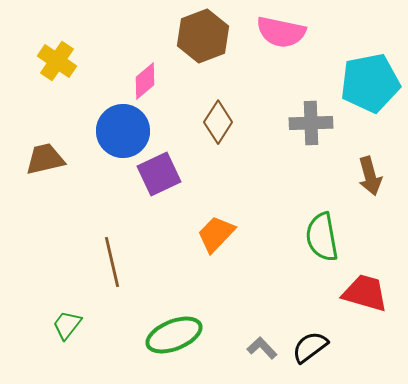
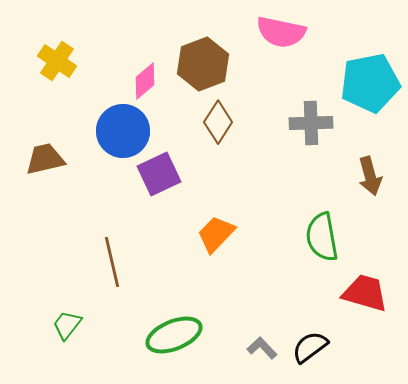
brown hexagon: moved 28 px down
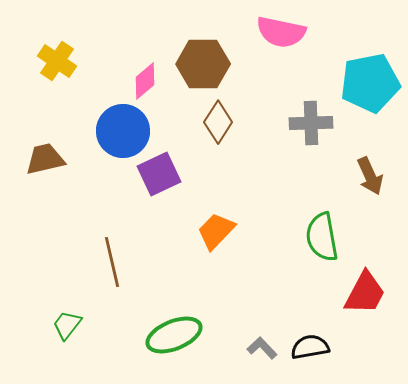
brown hexagon: rotated 21 degrees clockwise
brown arrow: rotated 9 degrees counterclockwise
orange trapezoid: moved 3 px up
red trapezoid: rotated 102 degrees clockwise
black semicircle: rotated 27 degrees clockwise
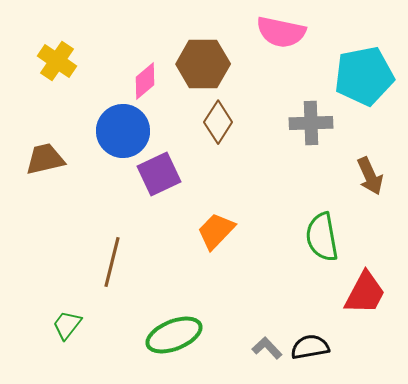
cyan pentagon: moved 6 px left, 7 px up
brown line: rotated 27 degrees clockwise
gray L-shape: moved 5 px right
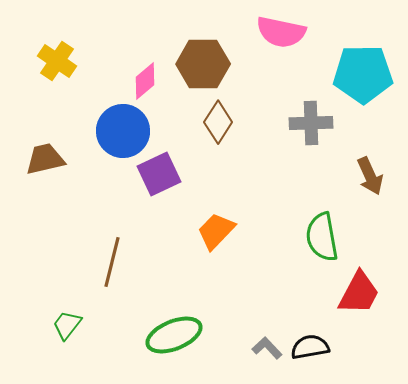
cyan pentagon: moved 1 px left, 2 px up; rotated 10 degrees clockwise
red trapezoid: moved 6 px left
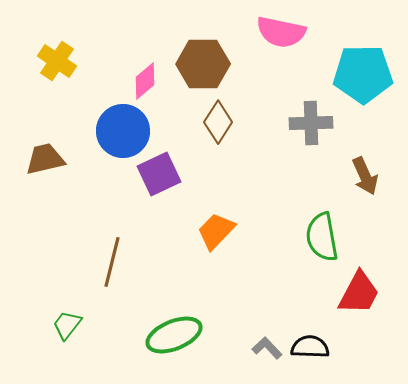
brown arrow: moved 5 px left
black semicircle: rotated 12 degrees clockwise
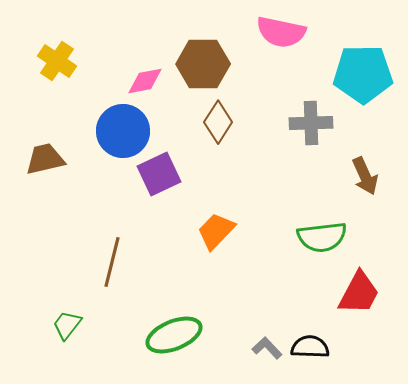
pink diamond: rotated 30 degrees clockwise
green semicircle: rotated 87 degrees counterclockwise
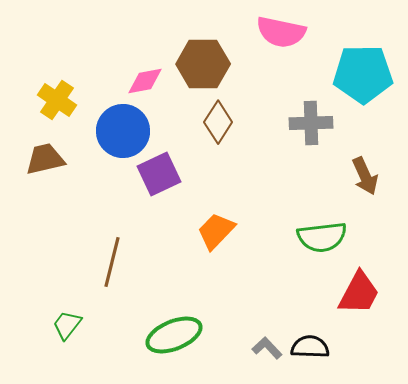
yellow cross: moved 39 px down
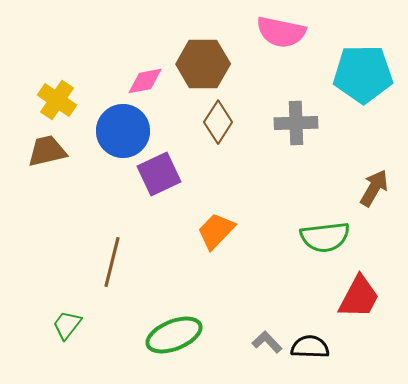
gray cross: moved 15 px left
brown trapezoid: moved 2 px right, 8 px up
brown arrow: moved 9 px right, 12 px down; rotated 126 degrees counterclockwise
green semicircle: moved 3 px right
red trapezoid: moved 4 px down
gray L-shape: moved 6 px up
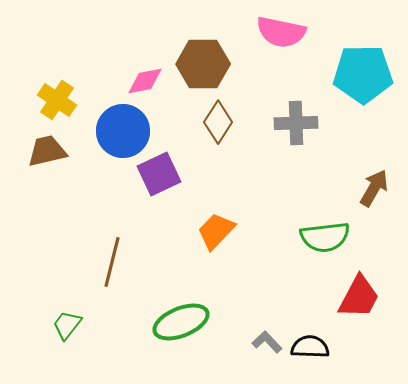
green ellipse: moved 7 px right, 13 px up
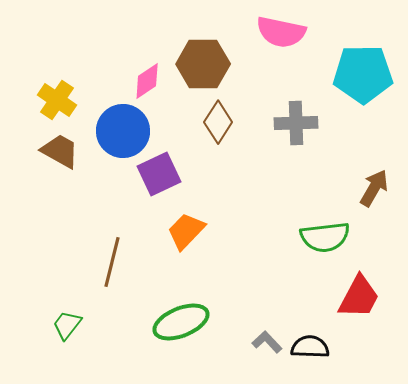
pink diamond: moved 2 px right; rotated 24 degrees counterclockwise
brown trapezoid: moved 13 px right; rotated 42 degrees clockwise
orange trapezoid: moved 30 px left
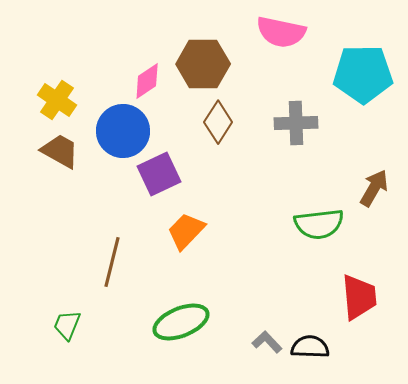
green semicircle: moved 6 px left, 13 px up
red trapezoid: rotated 33 degrees counterclockwise
green trapezoid: rotated 16 degrees counterclockwise
